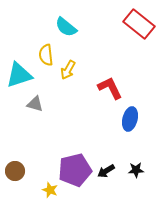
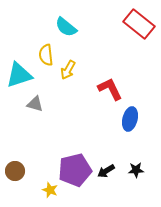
red L-shape: moved 1 px down
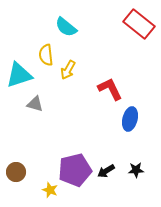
brown circle: moved 1 px right, 1 px down
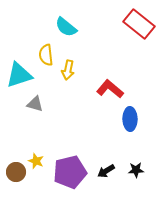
yellow arrow: rotated 18 degrees counterclockwise
red L-shape: rotated 24 degrees counterclockwise
blue ellipse: rotated 15 degrees counterclockwise
purple pentagon: moved 5 px left, 2 px down
yellow star: moved 14 px left, 29 px up
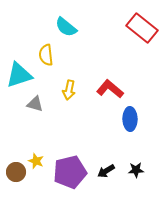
red rectangle: moved 3 px right, 4 px down
yellow arrow: moved 1 px right, 20 px down
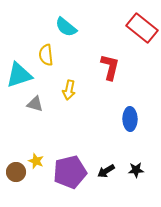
red L-shape: moved 22 px up; rotated 64 degrees clockwise
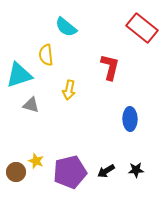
gray triangle: moved 4 px left, 1 px down
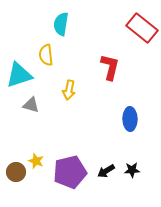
cyan semicircle: moved 5 px left, 3 px up; rotated 60 degrees clockwise
black star: moved 4 px left
